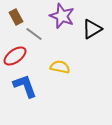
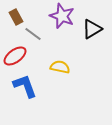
gray line: moved 1 px left
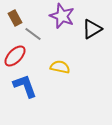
brown rectangle: moved 1 px left, 1 px down
red ellipse: rotated 10 degrees counterclockwise
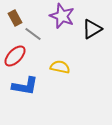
blue L-shape: rotated 120 degrees clockwise
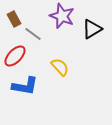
brown rectangle: moved 1 px left, 1 px down
yellow semicircle: rotated 36 degrees clockwise
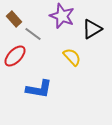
brown rectangle: rotated 14 degrees counterclockwise
yellow semicircle: moved 12 px right, 10 px up
blue L-shape: moved 14 px right, 3 px down
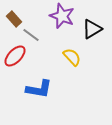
gray line: moved 2 px left, 1 px down
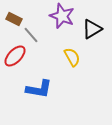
brown rectangle: rotated 21 degrees counterclockwise
gray line: rotated 12 degrees clockwise
yellow semicircle: rotated 12 degrees clockwise
